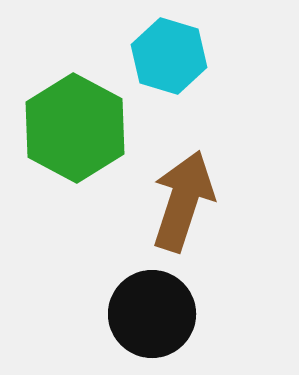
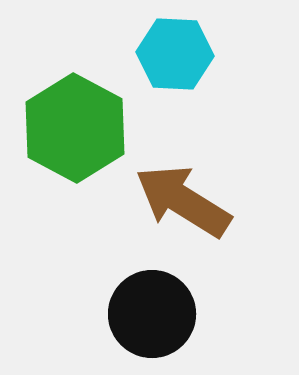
cyan hexagon: moved 6 px right, 2 px up; rotated 14 degrees counterclockwise
brown arrow: rotated 76 degrees counterclockwise
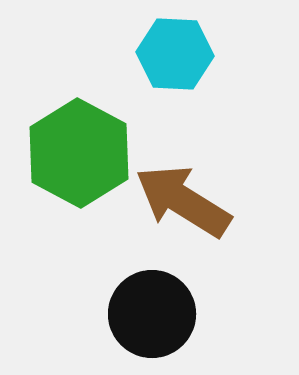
green hexagon: moved 4 px right, 25 px down
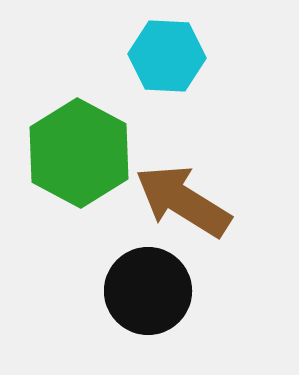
cyan hexagon: moved 8 px left, 2 px down
black circle: moved 4 px left, 23 px up
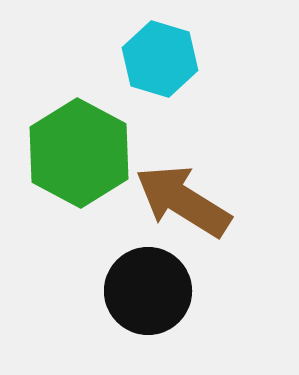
cyan hexagon: moved 7 px left, 3 px down; rotated 14 degrees clockwise
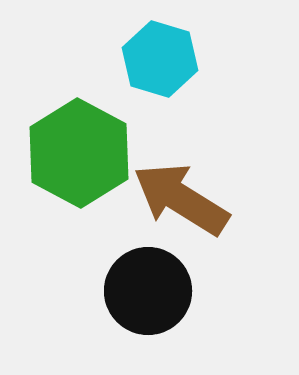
brown arrow: moved 2 px left, 2 px up
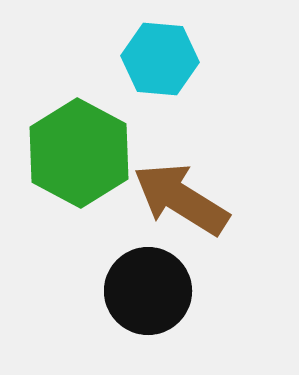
cyan hexagon: rotated 12 degrees counterclockwise
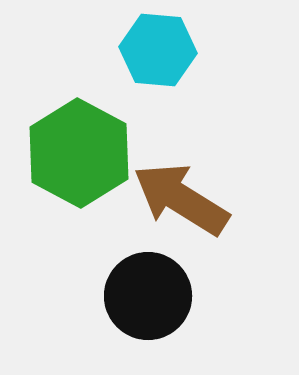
cyan hexagon: moved 2 px left, 9 px up
black circle: moved 5 px down
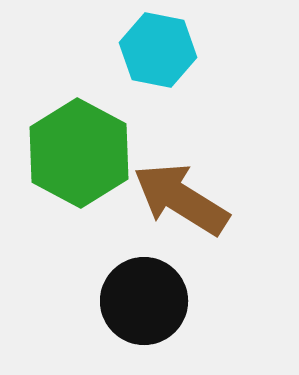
cyan hexagon: rotated 6 degrees clockwise
black circle: moved 4 px left, 5 px down
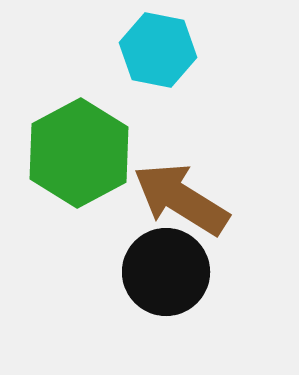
green hexagon: rotated 4 degrees clockwise
black circle: moved 22 px right, 29 px up
